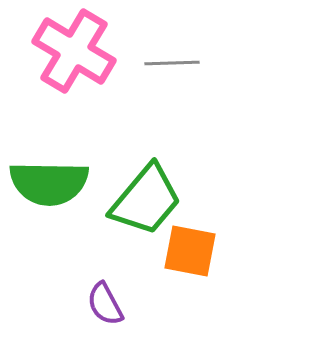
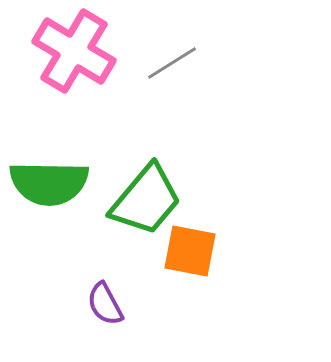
gray line: rotated 30 degrees counterclockwise
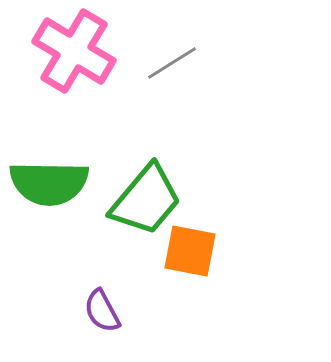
purple semicircle: moved 3 px left, 7 px down
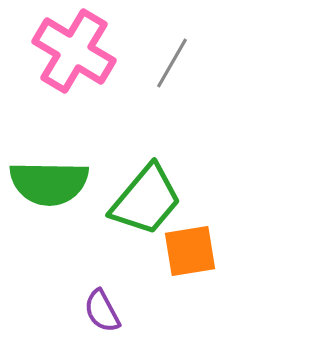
gray line: rotated 28 degrees counterclockwise
orange square: rotated 20 degrees counterclockwise
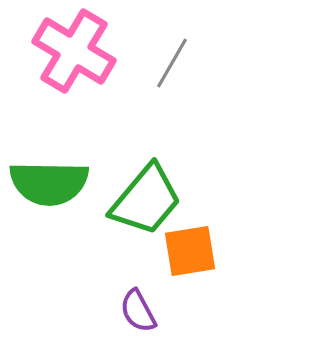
purple semicircle: moved 36 px right
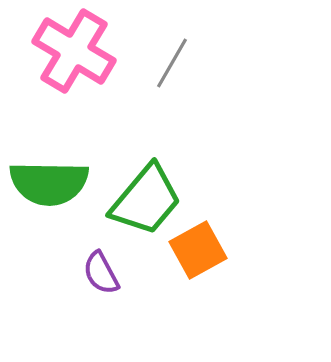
orange square: moved 8 px right, 1 px up; rotated 20 degrees counterclockwise
purple semicircle: moved 37 px left, 38 px up
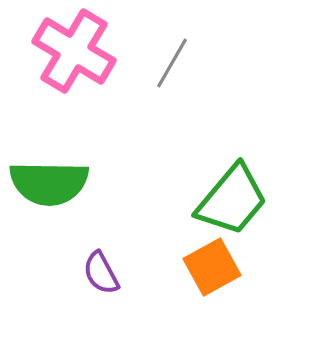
green trapezoid: moved 86 px right
orange square: moved 14 px right, 17 px down
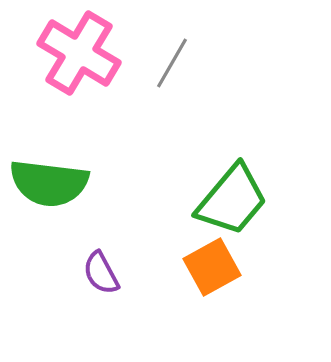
pink cross: moved 5 px right, 2 px down
green semicircle: rotated 6 degrees clockwise
